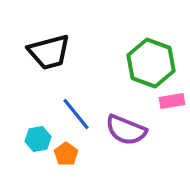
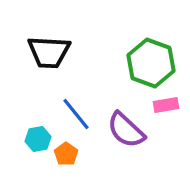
black trapezoid: rotated 18 degrees clockwise
pink rectangle: moved 6 px left, 4 px down
purple semicircle: rotated 21 degrees clockwise
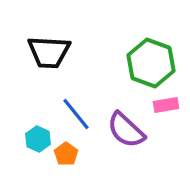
cyan hexagon: rotated 25 degrees counterclockwise
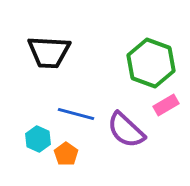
pink rectangle: rotated 20 degrees counterclockwise
blue line: rotated 36 degrees counterclockwise
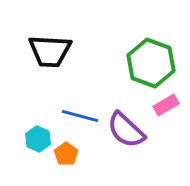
black trapezoid: moved 1 px right, 1 px up
blue line: moved 4 px right, 2 px down
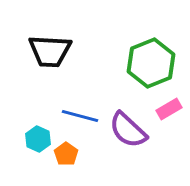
green hexagon: rotated 18 degrees clockwise
pink rectangle: moved 3 px right, 4 px down
purple semicircle: moved 2 px right
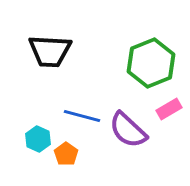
blue line: moved 2 px right
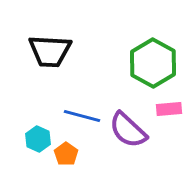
green hexagon: moved 2 px right; rotated 9 degrees counterclockwise
pink rectangle: rotated 25 degrees clockwise
